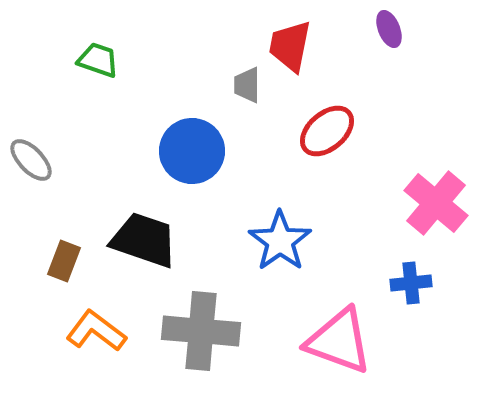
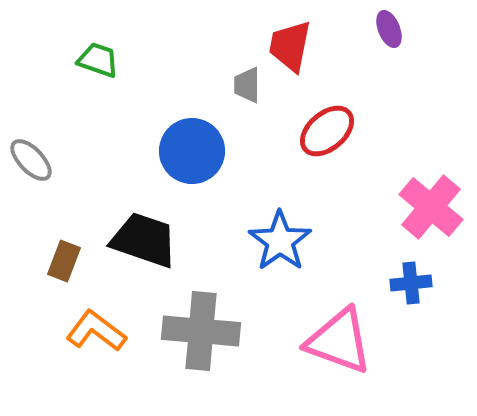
pink cross: moved 5 px left, 4 px down
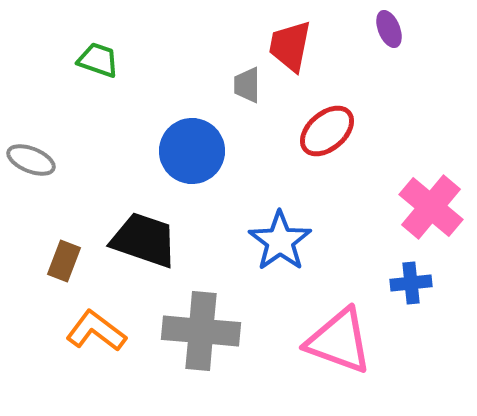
gray ellipse: rotated 24 degrees counterclockwise
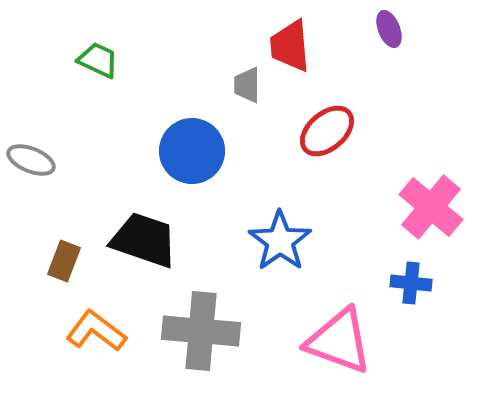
red trapezoid: rotated 16 degrees counterclockwise
green trapezoid: rotated 6 degrees clockwise
blue cross: rotated 12 degrees clockwise
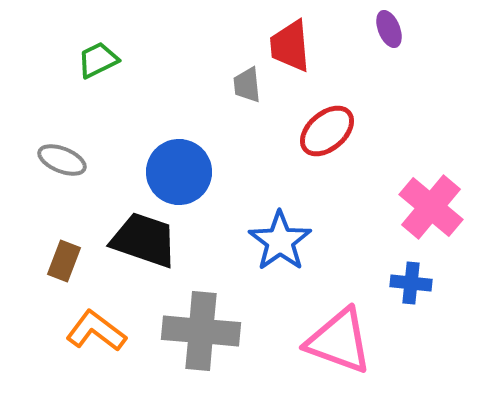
green trapezoid: rotated 51 degrees counterclockwise
gray trapezoid: rotated 6 degrees counterclockwise
blue circle: moved 13 px left, 21 px down
gray ellipse: moved 31 px right
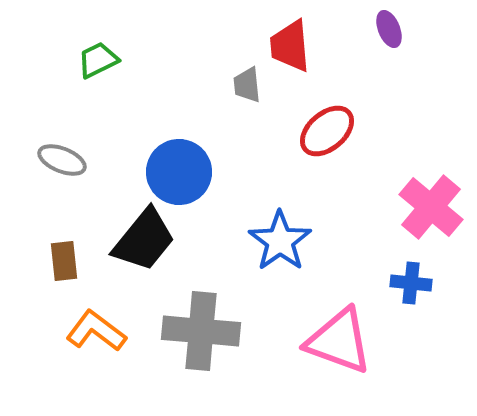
black trapezoid: rotated 110 degrees clockwise
brown rectangle: rotated 27 degrees counterclockwise
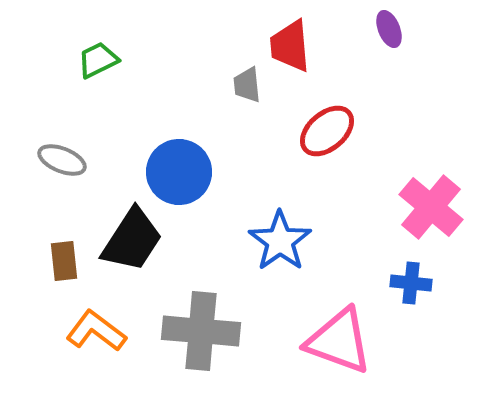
black trapezoid: moved 12 px left; rotated 6 degrees counterclockwise
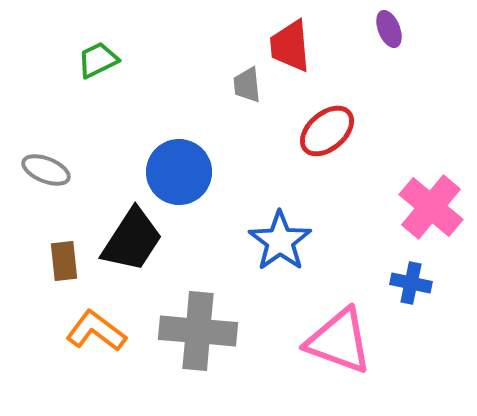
gray ellipse: moved 16 px left, 10 px down
blue cross: rotated 6 degrees clockwise
gray cross: moved 3 px left
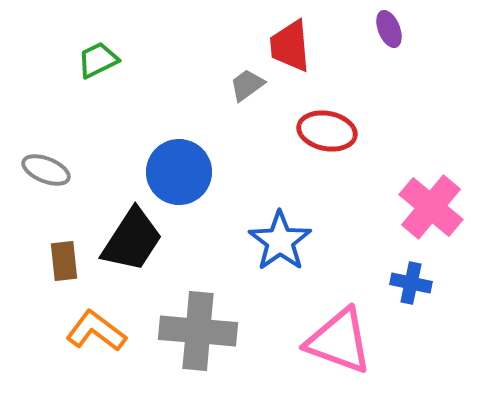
gray trapezoid: rotated 60 degrees clockwise
red ellipse: rotated 52 degrees clockwise
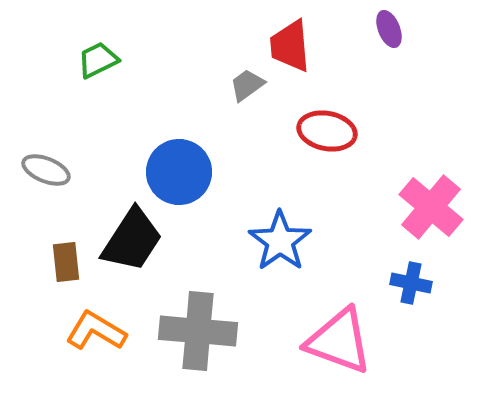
brown rectangle: moved 2 px right, 1 px down
orange L-shape: rotated 6 degrees counterclockwise
